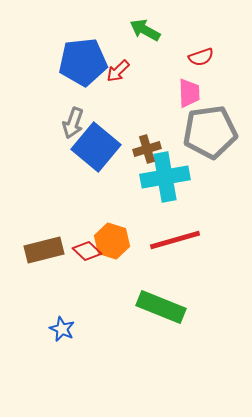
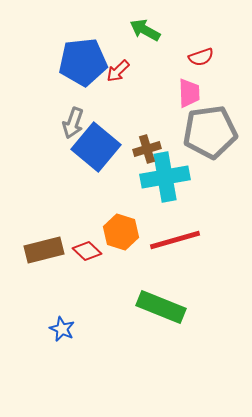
orange hexagon: moved 9 px right, 9 px up
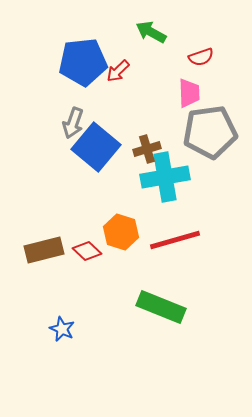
green arrow: moved 6 px right, 2 px down
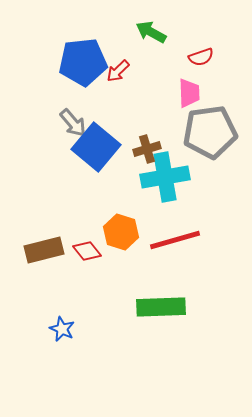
gray arrow: rotated 60 degrees counterclockwise
red diamond: rotated 8 degrees clockwise
green rectangle: rotated 24 degrees counterclockwise
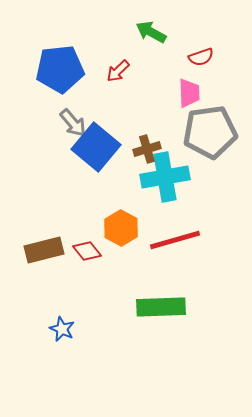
blue pentagon: moved 23 px left, 7 px down
orange hexagon: moved 4 px up; rotated 12 degrees clockwise
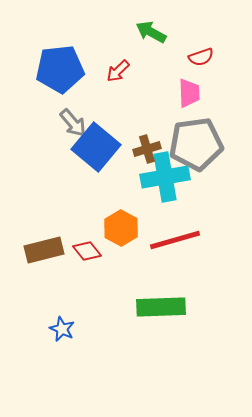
gray pentagon: moved 14 px left, 12 px down
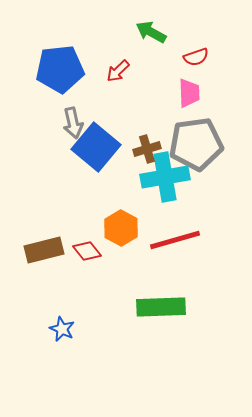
red semicircle: moved 5 px left
gray arrow: rotated 28 degrees clockwise
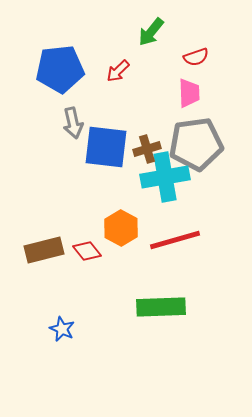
green arrow: rotated 80 degrees counterclockwise
blue square: moved 10 px right; rotated 33 degrees counterclockwise
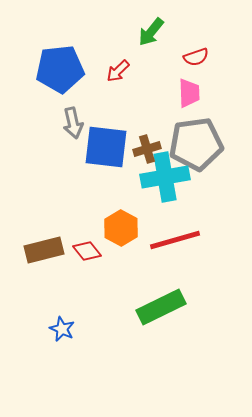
green rectangle: rotated 24 degrees counterclockwise
